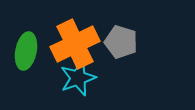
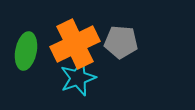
gray pentagon: rotated 12 degrees counterclockwise
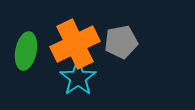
gray pentagon: rotated 16 degrees counterclockwise
cyan star: rotated 15 degrees counterclockwise
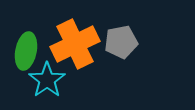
cyan star: moved 31 px left, 2 px down
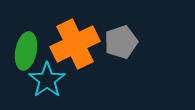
gray pentagon: rotated 8 degrees counterclockwise
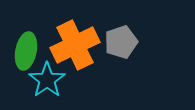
orange cross: moved 1 px down
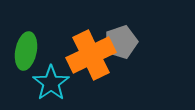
orange cross: moved 16 px right, 10 px down
cyan star: moved 4 px right, 3 px down
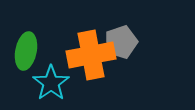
orange cross: rotated 15 degrees clockwise
